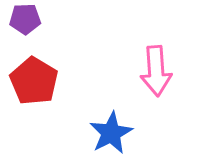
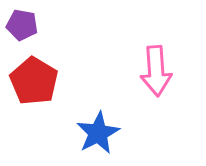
purple pentagon: moved 3 px left, 6 px down; rotated 12 degrees clockwise
blue star: moved 13 px left
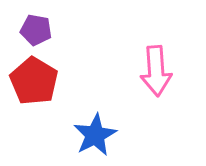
purple pentagon: moved 14 px right, 5 px down
blue star: moved 3 px left, 2 px down
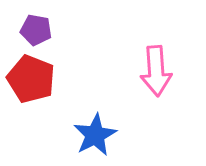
red pentagon: moved 3 px left, 2 px up; rotated 9 degrees counterclockwise
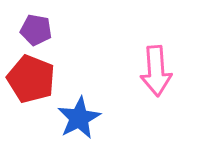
blue star: moved 16 px left, 17 px up
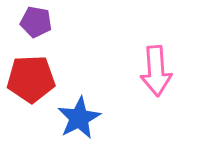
purple pentagon: moved 8 px up
red pentagon: rotated 24 degrees counterclockwise
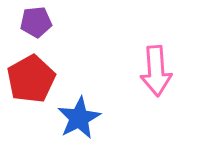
purple pentagon: rotated 16 degrees counterclockwise
red pentagon: rotated 27 degrees counterclockwise
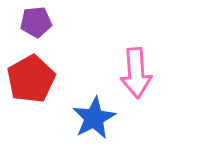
pink arrow: moved 20 px left, 2 px down
blue star: moved 15 px right
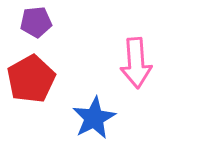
pink arrow: moved 10 px up
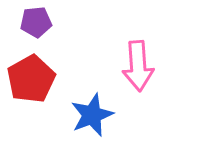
pink arrow: moved 2 px right, 3 px down
blue star: moved 2 px left, 3 px up; rotated 6 degrees clockwise
